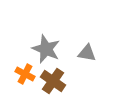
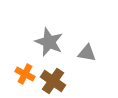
gray star: moved 3 px right, 7 px up
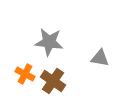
gray star: rotated 16 degrees counterclockwise
gray triangle: moved 13 px right, 5 px down
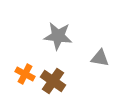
gray star: moved 9 px right, 6 px up
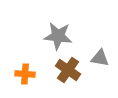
orange cross: rotated 24 degrees counterclockwise
brown cross: moved 15 px right, 11 px up
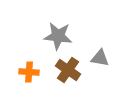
orange cross: moved 4 px right, 2 px up
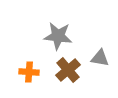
brown cross: rotated 15 degrees clockwise
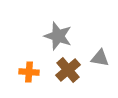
gray star: rotated 12 degrees clockwise
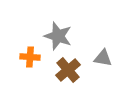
gray triangle: moved 3 px right
orange cross: moved 1 px right, 15 px up
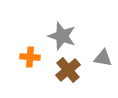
gray star: moved 4 px right
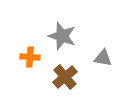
brown cross: moved 3 px left, 7 px down
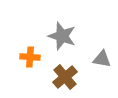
gray triangle: moved 1 px left, 1 px down
